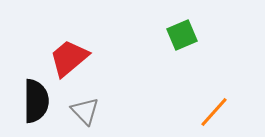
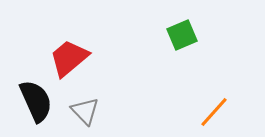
black semicircle: rotated 24 degrees counterclockwise
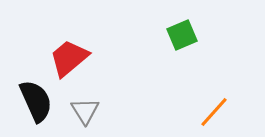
gray triangle: rotated 12 degrees clockwise
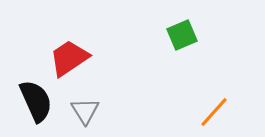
red trapezoid: rotated 6 degrees clockwise
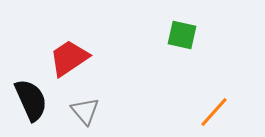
green square: rotated 36 degrees clockwise
black semicircle: moved 5 px left, 1 px up
gray triangle: rotated 8 degrees counterclockwise
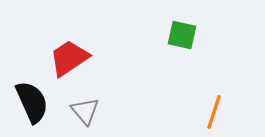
black semicircle: moved 1 px right, 2 px down
orange line: rotated 24 degrees counterclockwise
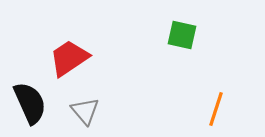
black semicircle: moved 2 px left, 1 px down
orange line: moved 2 px right, 3 px up
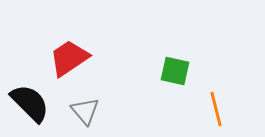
green square: moved 7 px left, 36 px down
black semicircle: rotated 21 degrees counterclockwise
orange line: rotated 32 degrees counterclockwise
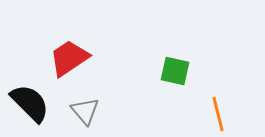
orange line: moved 2 px right, 5 px down
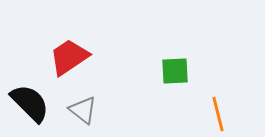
red trapezoid: moved 1 px up
green square: rotated 16 degrees counterclockwise
gray triangle: moved 2 px left, 1 px up; rotated 12 degrees counterclockwise
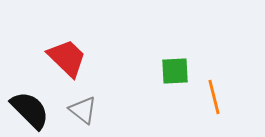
red trapezoid: moved 2 px left, 1 px down; rotated 78 degrees clockwise
black semicircle: moved 7 px down
orange line: moved 4 px left, 17 px up
